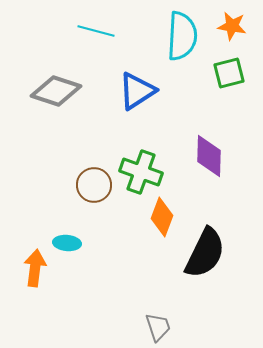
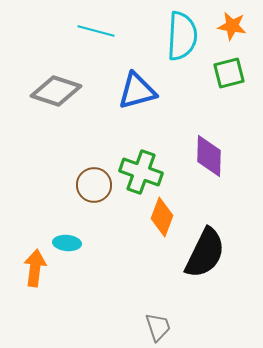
blue triangle: rotated 18 degrees clockwise
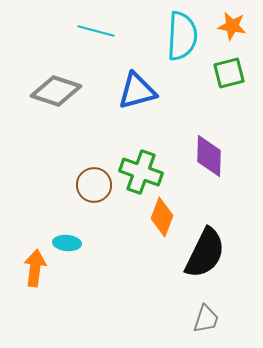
gray trapezoid: moved 48 px right, 8 px up; rotated 36 degrees clockwise
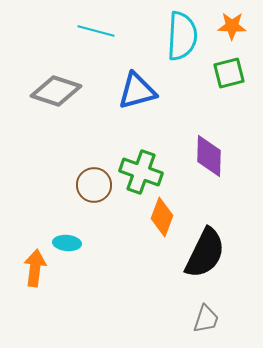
orange star: rotated 8 degrees counterclockwise
